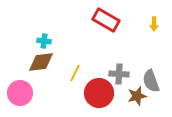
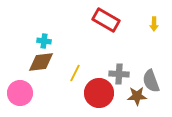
brown star: rotated 12 degrees clockwise
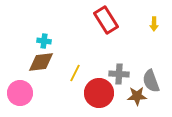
red rectangle: rotated 28 degrees clockwise
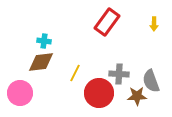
red rectangle: moved 1 px right, 2 px down; rotated 68 degrees clockwise
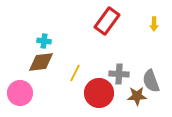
red rectangle: moved 1 px up
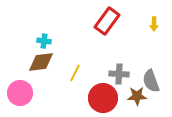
red circle: moved 4 px right, 5 px down
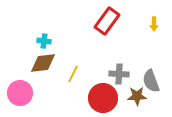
brown diamond: moved 2 px right, 1 px down
yellow line: moved 2 px left, 1 px down
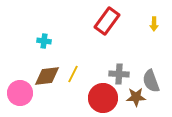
brown diamond: moved 4 px right, 13 px down
brown star: moved 1 px left, 1 px down
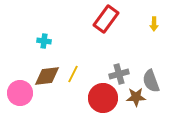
red rectangle: moved 1 px left, 2 px up
gray cross: rotated 18 degrees counterclockwise
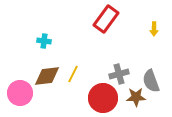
yellow arrow: moved 5 px down
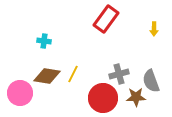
brown diamond: rotated 16 degrees clockwise
